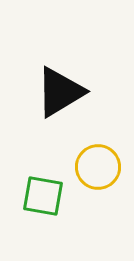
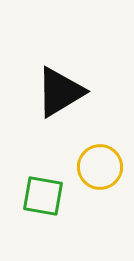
yellow circle: moved 2 px right
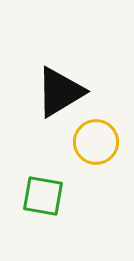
yellow circle: moved 4 px left, 25 px up
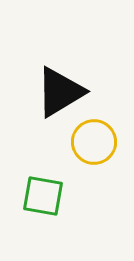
yellow circle: moved 2 px left
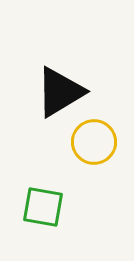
green square: moved 11 px down
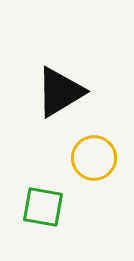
yellow circle: moved 16 px down
